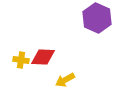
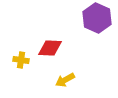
red diamond: moved 7 px right, 9 px up
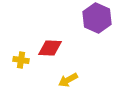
yellow arrow: moved 3 px right
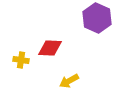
yellow arrow: moved 1 px right, 1 px down
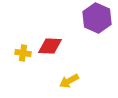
red diamond: moved 2 px up
yellow cross: moved 2 px right, 7 px up
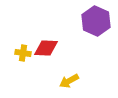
purple hexagon: moved 1 px left, 3 px down
red diamond: moved 4 px left, 2 px down
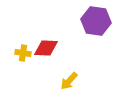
purple hexagon: rotated 16 degrees counterclockwise
yellow arrow: rotated 18 degrees counterclockwise
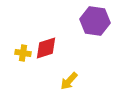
purple hexagon: moved 1 px left
red diamond: rotated 20 degrees counterclockwise
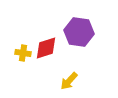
purple hexagon: moved 16 px left, 11 px down
